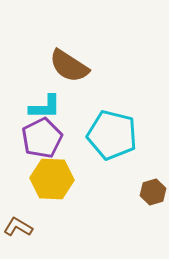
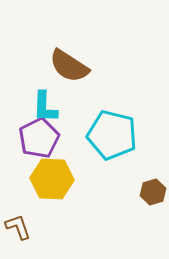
cyan L-shape: rotated 92 degrees clockwise
purple pentagon: moved 3 px left
brown L-shape: rotated 40 degrees clockwise
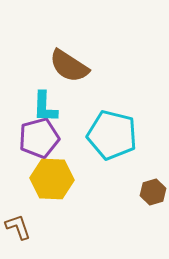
purple pentagon: rotated 12 degrees clockwise
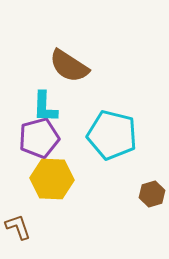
brown hexagon: moved 1 px left, 2 px down
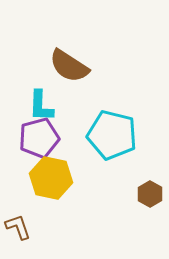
cyan L-shape: moved 4 px left, 1 px up
yellow hexagon: moved 1 px left, 1 px up; rotated 9 degrees clockwise
brown hexagon: moved 2 px left; rotated 15 degrees counterclockwise
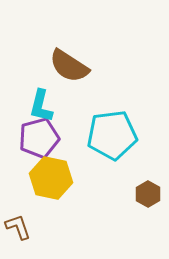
cyan L-shape: rotated 12 degrees clockwise
cyan pentagon: rotated 21 degrees counterclockwise
brown hexagon: moved 2 px left
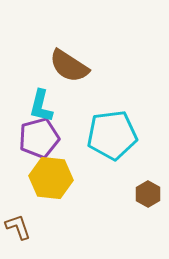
yellow hexagon: rotated 6 degrees counterclockwise
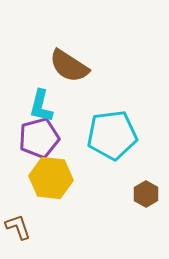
brown hexagon: moved 2 px left
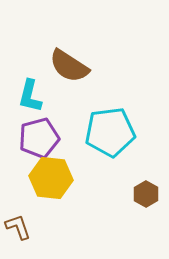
cyan L-shape: moved 11 px left, 10 px up
cyan pentagon: moved 2 px left, 3 px up
